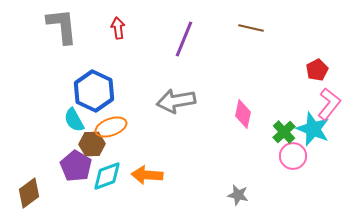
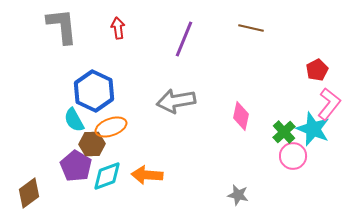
pink diamond: moved 2 px left, 2 px down
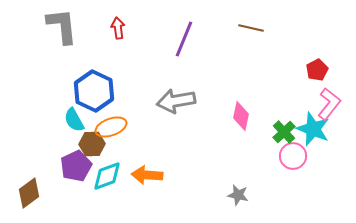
purple pentagon: rotated 16 degrees clockwise
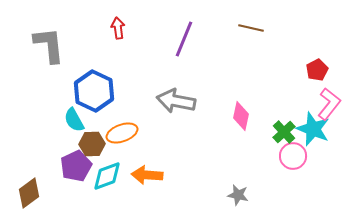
gray L-shape: moved 13 px left, 19 px down
gray arrow: rotated 21 degrees clockwise
orange ellipse: moved 11 px right, 6 px down
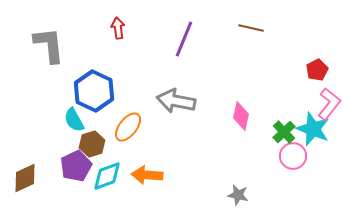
orange ellipse: moved 6 px right, 6 px up; rotated 32 degrees counterclockwise
brown hexagon: rotated 15 degrees counterclockwise
brown diamond: moved 4 px left, 15 px up; rotated 12 degrees clockwise
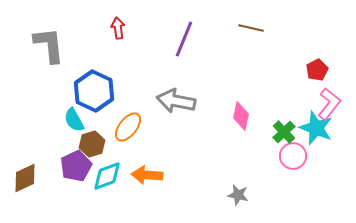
cyan star: moved 3 px right, 1 px up
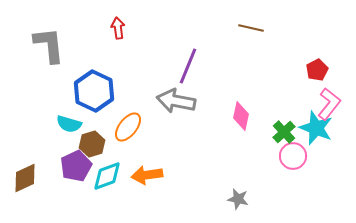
purple line: moved 4 px right, 27 px down
cyan semicircle: moved 5 px left, 4 px down; rotated 45 degrees counterclockwise
orange arrow: rotated 12 degrees counterclockwise
gray star: moved 4 px down
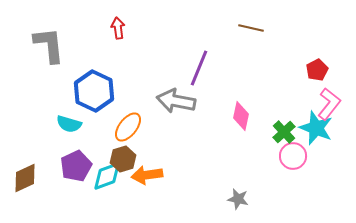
purple line: moved 11 px right, 2 px down
brown hexagon: moved 31 px right, 15 px down
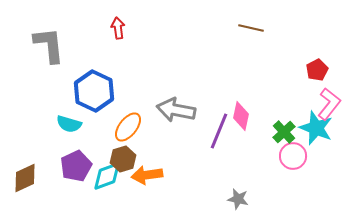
purple line: moved 20 px right, 63 px down
gray arrow: moved 9 px down
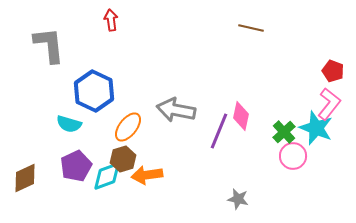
red arrow: moved 7 px left, 8 px up
red pentagon: moved 16 px right, 1 px down; rotated 25 degrees counterclockwise
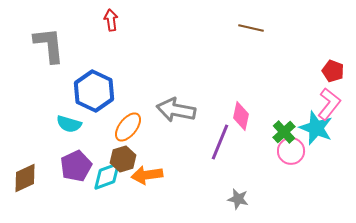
purple line: moved 1 px right, 11 px down
pink circle: moved 2 px left, 5 px up
